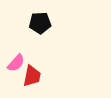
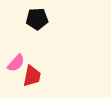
black pentagon: moved 3 px left, 4 px up
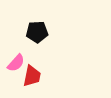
black pentagon: moved 13 px down
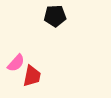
black pentagon: moved 18 px right, 16 px up
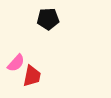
black pentagon: moved 7 px left, 3 px down
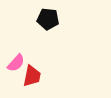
black pentagon: rotated 10 degrees clockwise
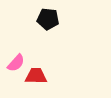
red trapezoid: moved 4 px right; rotated 100 degrees counterclockwise
